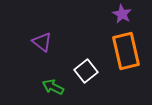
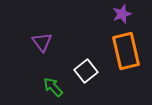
purple star: rotated 24 degrees clockwise
purple triangle: rotated 15 degrees clockwise
green arrow: rotated 20 degrees clockwise
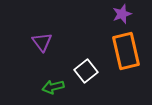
green arrow: rotated 60 degrees counterclockwise
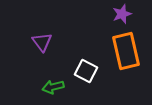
white square: rotated 25 degrees counterclockwise
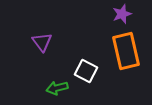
green arrow: moved 4 px right, 1 px down
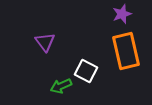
purple triangle: moved 3 px right
green arrow: moved 4 px right, 2 px up; rotated 10 degrees counterclockwise
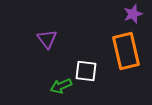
purple star: moved 11 px right
purple triangle: moved 2 px right, 3 px up
white square: rotated 20 degrees counterclockwise
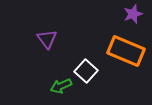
orange rectangle: rotated 54 degrees counterclockwise
white square: rotated 35 degrees clockwise
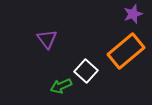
orange rectangle: rotated 63 degrees counterclockwise
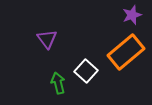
purple star: moved 1 px left, 1 px down
orange rectangle: moved 1 px down
green arrow: moved 3 px left, 3 px up; rotated 100 degrees clockwise
